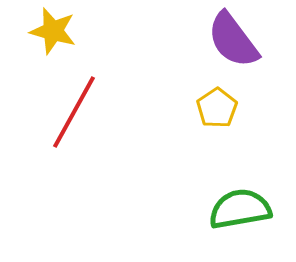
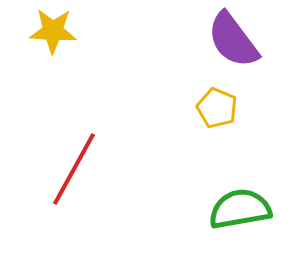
yellow star: rotated 12 degrees counterclockwise
yellow pentagon: rotated 15 degrees counterclockwise
red line: moved 57 px down
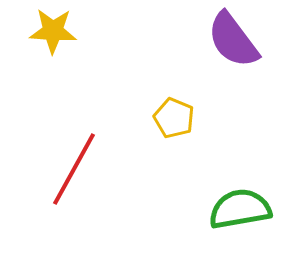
yellow pentagon: moved 43 px left, 10 px down
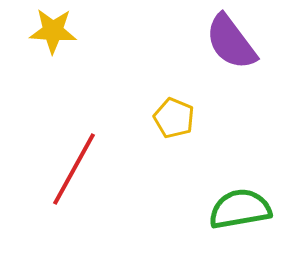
purple semicircle: moved 2 px left, 2 px down
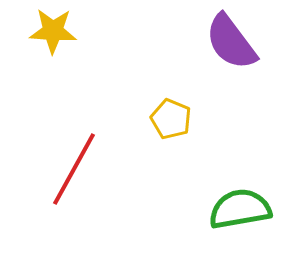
yellow pentagon: moved 3 px left, 1 px down
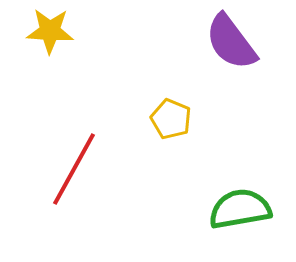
yellow star: moved 3 px left
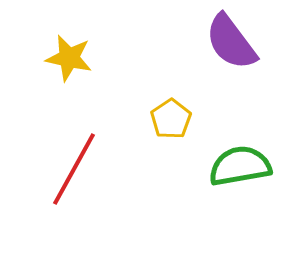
yellow star: moved 19 px right, 27 px down; rotated 9 degrees clockwise
yellow pentagon: rotated 15 degrees clockwise
green semicircle: moved 43 px up
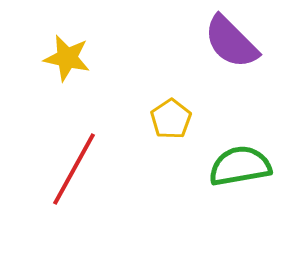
purple semicircle: rotated 8 degrees counterclockwise
yellow star: moved 2 px left
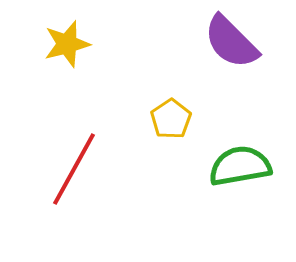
yellow star: moved 14 px up; rotated 27 degrees counterclockwise
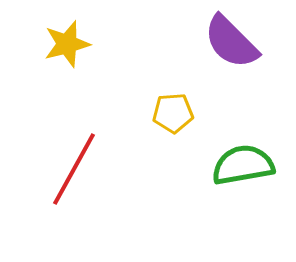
yellow pentagon: moved 2 px right, 6 px up; rotated 30 degrees clockwise
green semicircle: moved 3 px right, 1 px up
